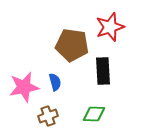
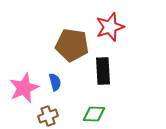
pink star: moved 1 px down; rotated 12 degrees counterclockwise
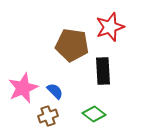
blue semicircle: moved 9 px down; rotated 30 degrees counterclockwise
pink star: moved 1 px left
green diamond: rotated 35 degrees clockwise
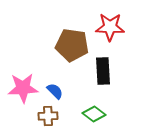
red star: rotated 20 degrees clockwise
pink star: rotated 20 degrees clockwise
brown cross: rotated 18 degrees clockwise
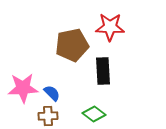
brown pentagon: rotated 20 degrees counterclockwise
blue semicircle: moved 3 px left, 2 px down
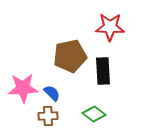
brown pentagon: moved 2 px left, 11 px down
